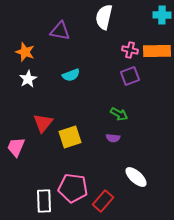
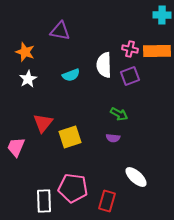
white semicircle: moved 48 px down; rotated 15 degrees counterclockwise
pink cross: moved 1 px up
red rectangle: moved 4 px right; rotated 25 degrees counterclockwise
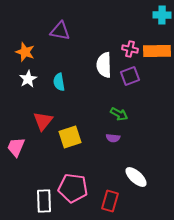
cyan semicircle: moved 12 px left, 7 px down; rotated 102 degrees clockwise
red triangle: moved 2 px up
red rectangle: moved 3 px right
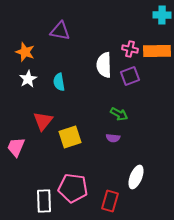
white ellipse: rotated 70 degrees clockwise
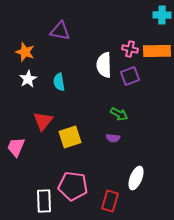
white ellipse: moved 1 px down
pink pentagon: moved 2 px up
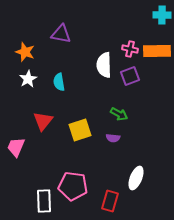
purple triangle: moved 1 px right, 3 px down
yellow square: moved 10 px right, 7 px up
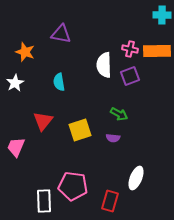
white star: moved 13 px left, 4 px down
